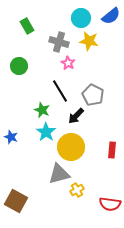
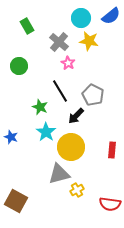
gray cross: rotated 24 degrees clockwise
green star: moved 2 px left, 3 px up
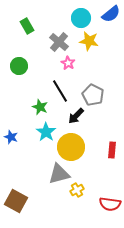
blue semicircle: moved 2 px up
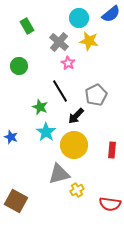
cyan circle: moved 2 px left
gray pentagon: moved 3 px right; rotated 20 degrees clockwise
yellow circle: moved 3 px right, 2 px up
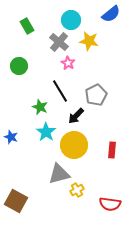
cyan circle: moved 8 px left, 2 px down
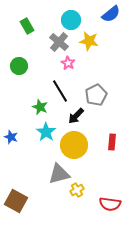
red rectangle: moved 8 px up
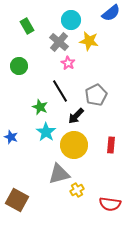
blue semicircle: moved 1 px up
red rectangle: moved 1 px left, 3 px down
brown square: moved 1 px right, 1 px up
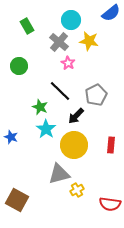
black line: rotated 15 degrees counterclockwise
cyan star: moved 3 px up
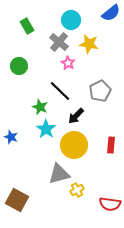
yellow star: moved 3 px down
gray pentagon: moved 4 px right, 4 px up
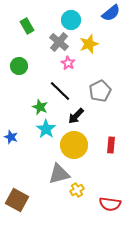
yellow star: rotated 30 degrees counterclockwise
